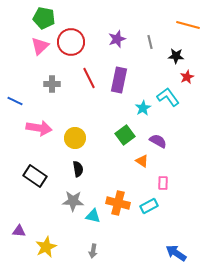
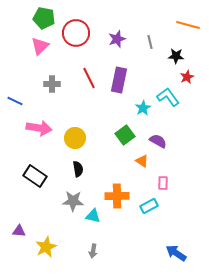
red circle: moved 5 px right, 9 px up
orange cross: moved 1 px left, 7 px up; rotated 15 degrees counterclockwise
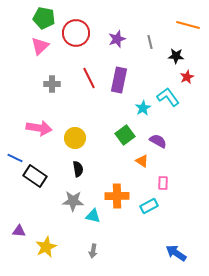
blue line: moved 57 px down
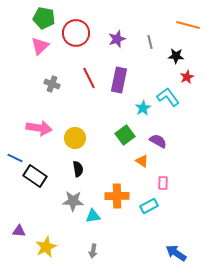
gray cross: rotated 21 degrees clockwise
cyan triangle: rotated 21 degrees counterclockwise
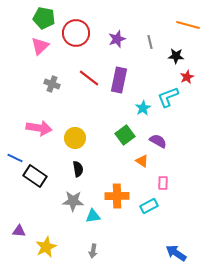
red line: rotated 25 degrees counterclockwise
cyan L-shape: rotated 75 degrees counterclockwise
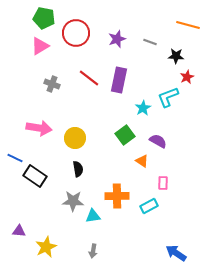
gray line: rotated 56 degrees counterclockwise
pink triangle: rotated 12 degrees clockwise
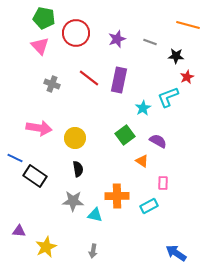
pink triangle: rotated 42 degrees counterclockwise
cyan triangle: moved 2 px right, 1 px up; rotated 21 degrees clockwise
